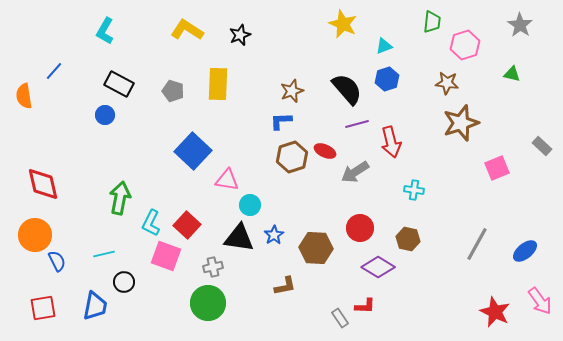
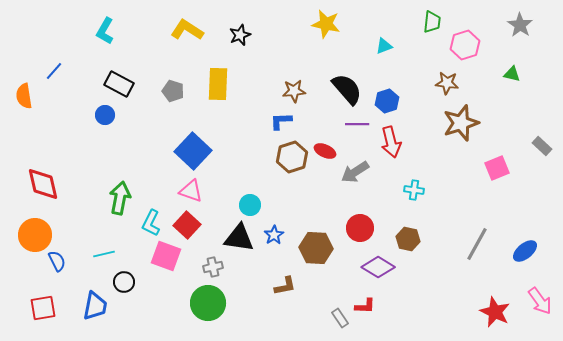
yellow star at (343, 24): moved 17 px left; rotated 12 degrees counterclockwise
blue hexagon at (387, 79): moved 22 px down
brown star at (292, 91): moved 2 px right; rotated 15 degrees clockwise
purple line at (357, 124): rotated 15 degrees clockwise
pink triangle at (227, 180): moved 36 px left, 11 px down; rotated 10 degrees clockwise
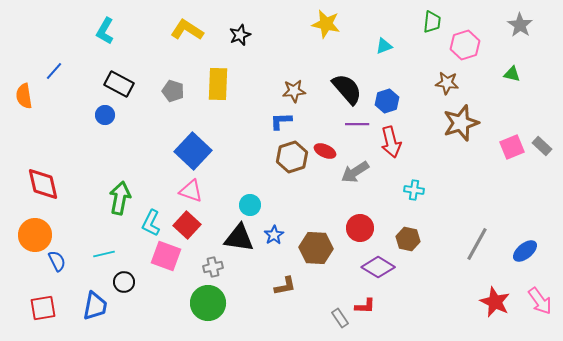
pink square at (497, 168): moved 15 px right, 21 px up
red star at (495, 312): moved 10 px up
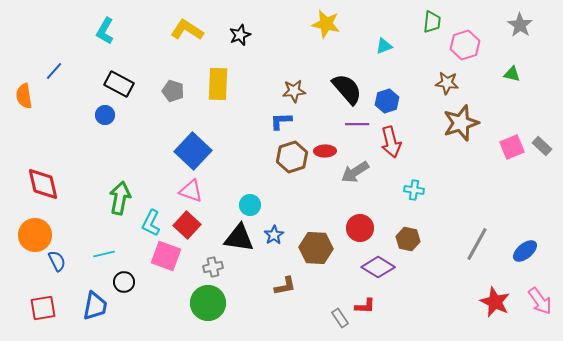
red ellipse at (325, 151): rotated 25 degrees counterclockwise
